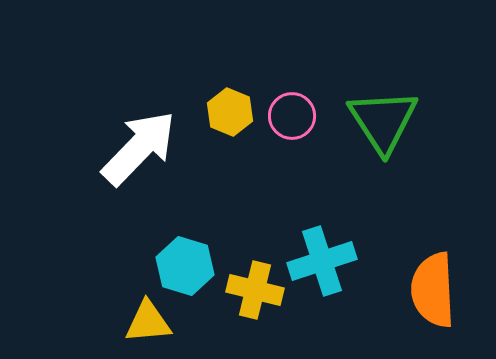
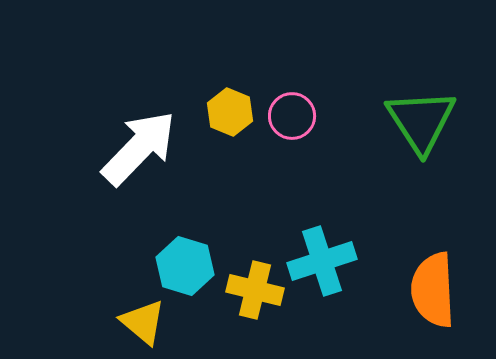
green triangle: moved 38 px right
yellow triangle: moved 5 px left; rotated 45 degrees clockwise
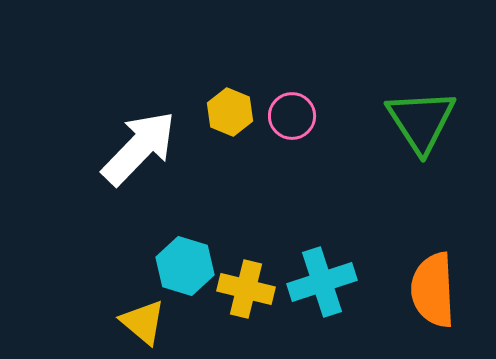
cyan cross: moved 21 px down
yellow cross: moved 9 px left, 1 px up
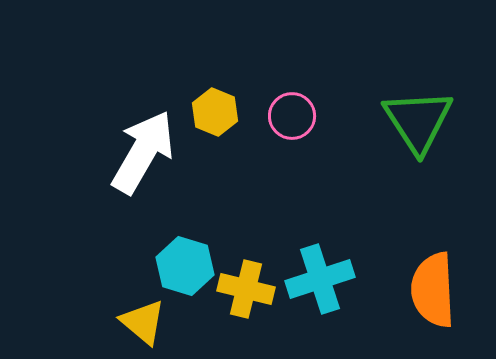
yellow hexagon: moved 15 px left
green triangle: moved 3 px left
white arrow: moved 4 px right, 4 px down; rotated 14 degrees counterclockwise
cyan cross: moved 2 px left, 3 px up
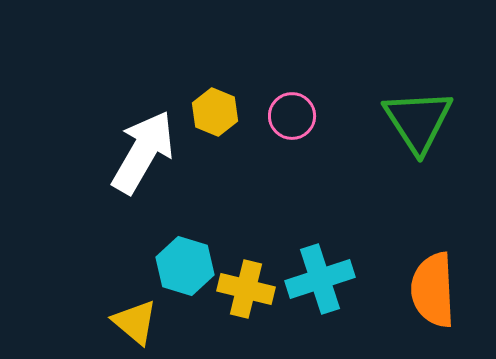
yellow triangle: moved 8 px left
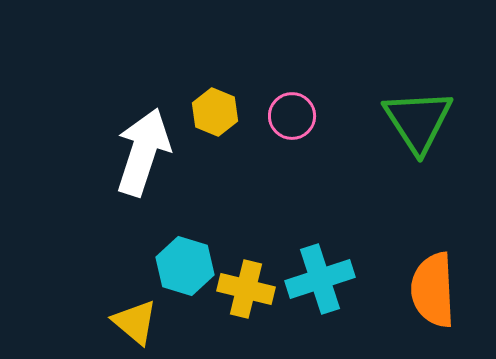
white arrow: rotated 12 degrees counterclockwise
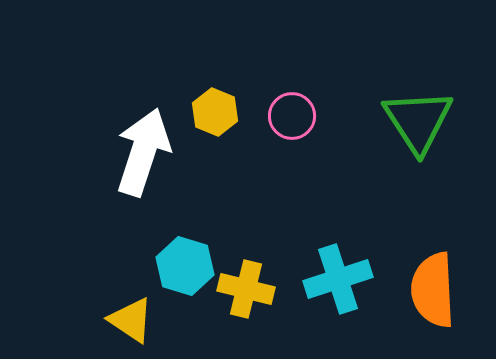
cyan cross: moved 18 px right
yellow triangle: moved 4 px left, 2 px up; rotated 6 degrees counterclockwise
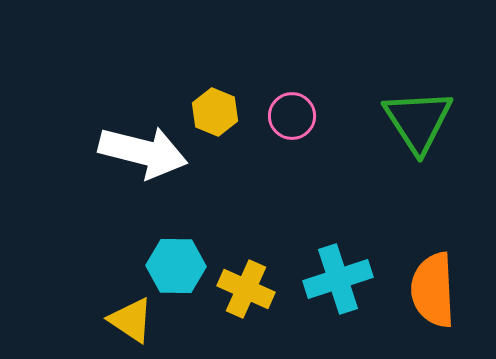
white arrow: rotated 86 degrees clockwise
cyan hexagon: moved 9 px left; rotated 16 degrees counterclockwise
yellow cross: rotated 10 degrees clockwise
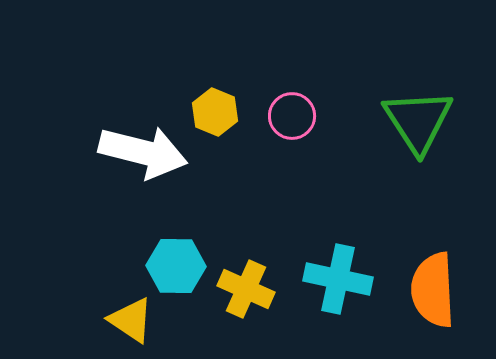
cyan cross: rotated 30 degrees clockwise
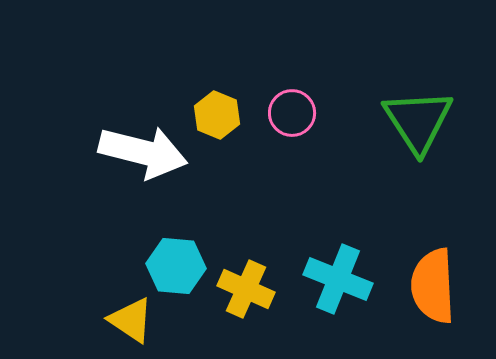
yellow hexagon: moved 2 px right, 3 px down
pink circle: moved 3 px up
cyan hexagon: rotated 4 degrees clockwise
cyan cross: rotated 10 degrees clockwise
orange semicircle: moved 4 px up
